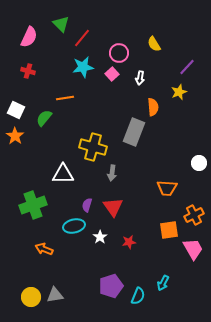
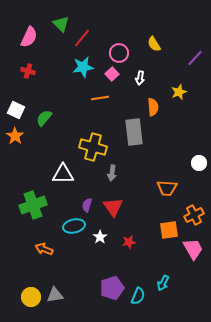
purple line: moved 8 px right, 9 px up
orange line: moved 35 px right
gray rectangle: rotated 28 degrees counterclockwise
purple pentagon: moved 1 px right, 2 px down
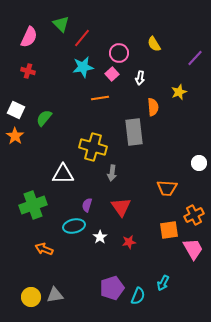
red triangle: moved 8 px right
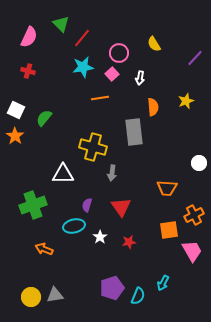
yellow star: moved 7 px right, 9 px down
pink trapezoid: moved 1 px left, 2 px down
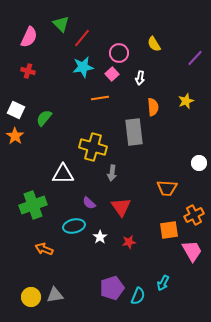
purple semicircle: moved 2 px right, 2 px up; rotated 64 degrees counterclockwise
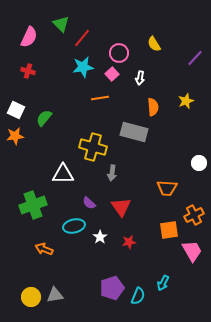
gray rectangle: rotated 68 degrees counterclockwise
orange star: rotated 30 degrees clockwise
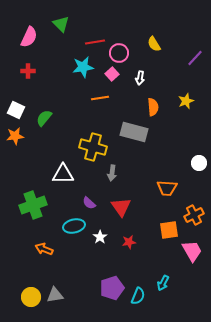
red line: moved 13 px right, 4 px down; rotated 42 degrees clockwise
red cross: rotated 16 degrees counterclockwise
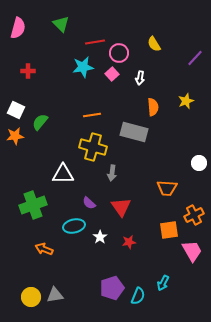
pink semicircle: moved 11 px left, 9 px up; rotated 10 degrees counterclockwise
orange line: moved 8 px left, 17 px down
green semicircle: moved 4 px left, 4 px down
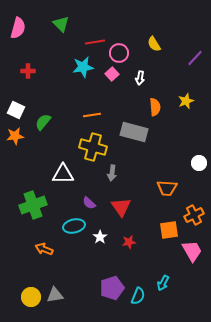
orange semicircle: moved 2 px right
green semicircle: moved 3 px right
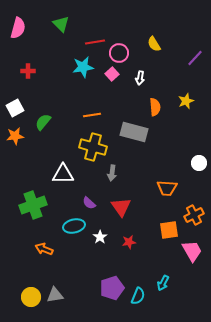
white square: moved 1 px left, 2 px up; rotated 36 degrees clockwise
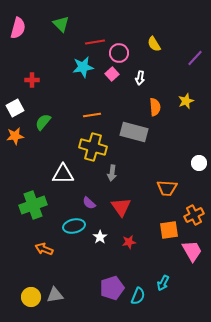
red cross: moved 4 px right, 9 px down
